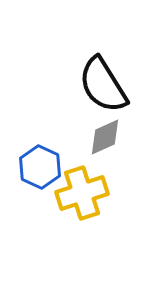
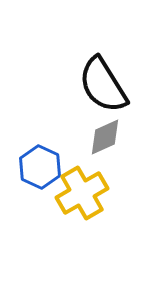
yellow cross: rotated 12 degrees counterclockwise
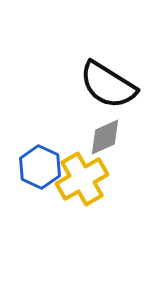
black semicircle: moved 5 px right; rotated 26 degrees counterclockwise
yellow cross: moved 14 px up
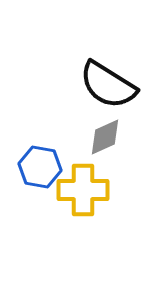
blue hexagon: rotated 15 degrees counterclockwise
yellow cross: moved 1 px right, 11 px down; rotated 30 degrees clockwise
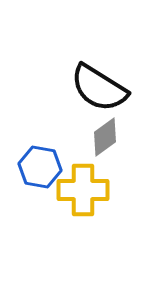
black semicircle: moved 9 px left, 3 px down
gray diamond: rotated 12 degrees counterclockwise
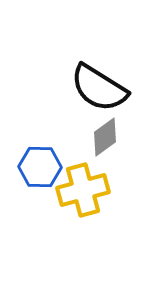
blue hexagon: rotated 9 degrees counterclockwise
yellow cross: rotated 15 degrees counterclockwise
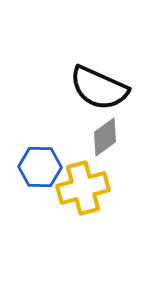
black semicircle: rotated 8 degrees counterclockwise
yellow cross: moved 2 px up
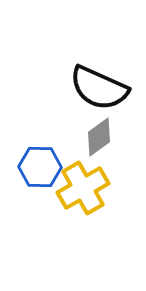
gray diamond: moved 6 px left
yellow cross: rotated 15 degrees counterclockwise
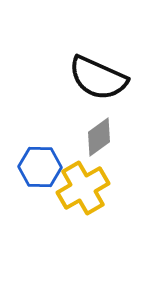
black semicircle: moved 1 px left, 10 px up
